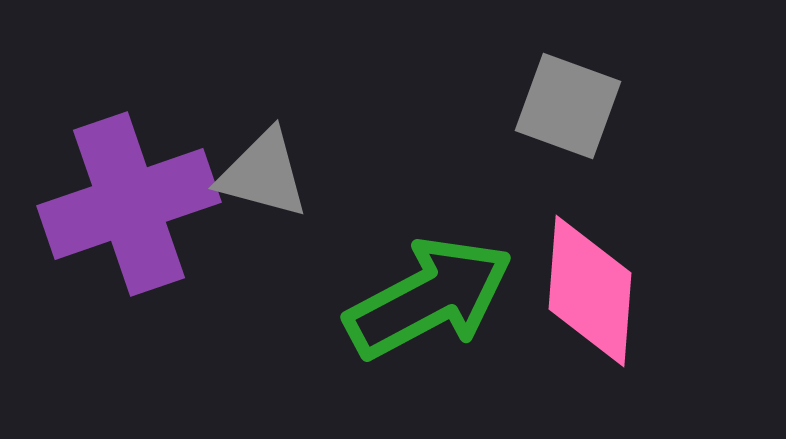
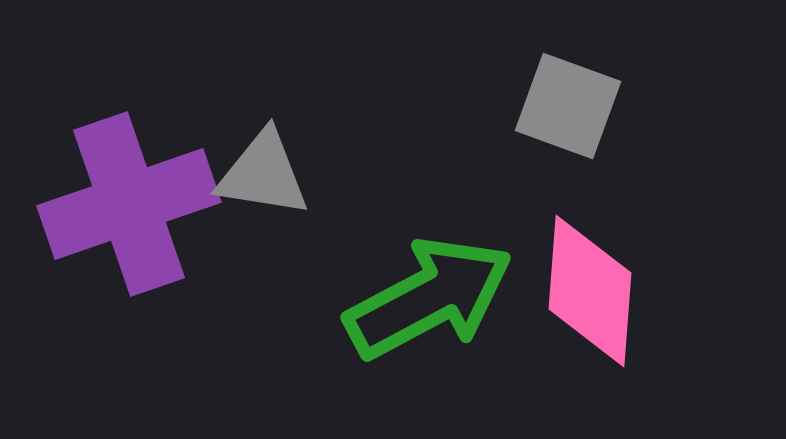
gray triangle: rotated 6 degrees counterclockwise
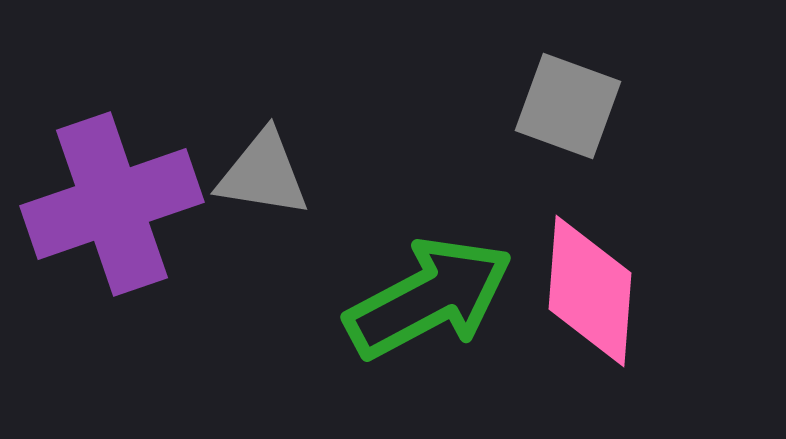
purple cross: moved 17 px left
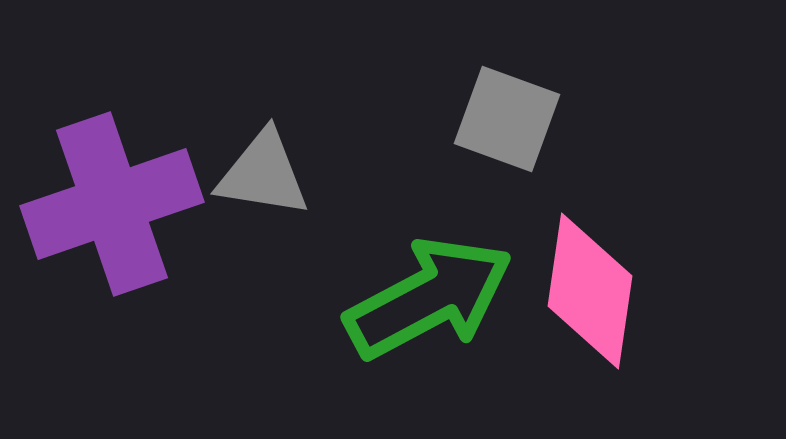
gray square: moved 61 px left, 13 px down
pink diamond: rotated 4 degrees clockwise
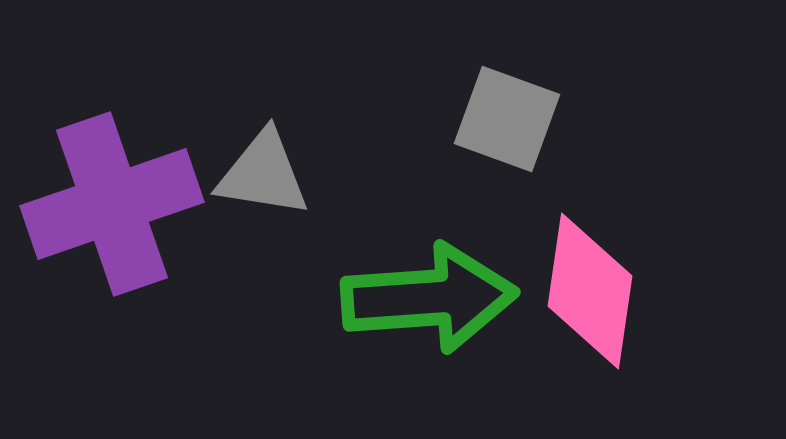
green arrow: rotated 24 degrees clockwise
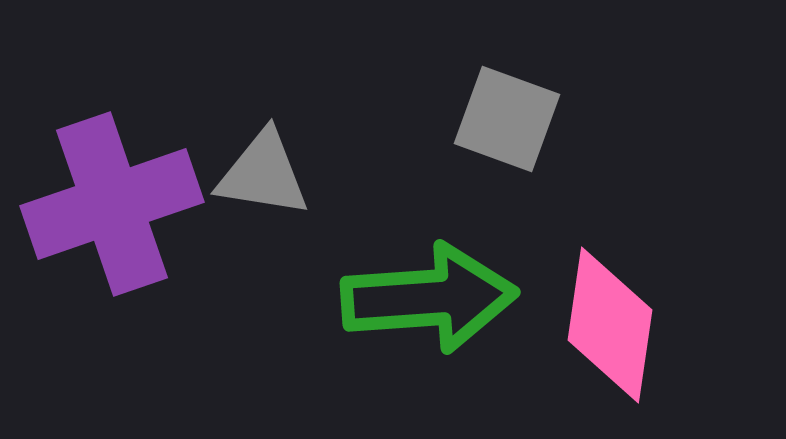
pink diamond: moved 20 px right, 34 px down
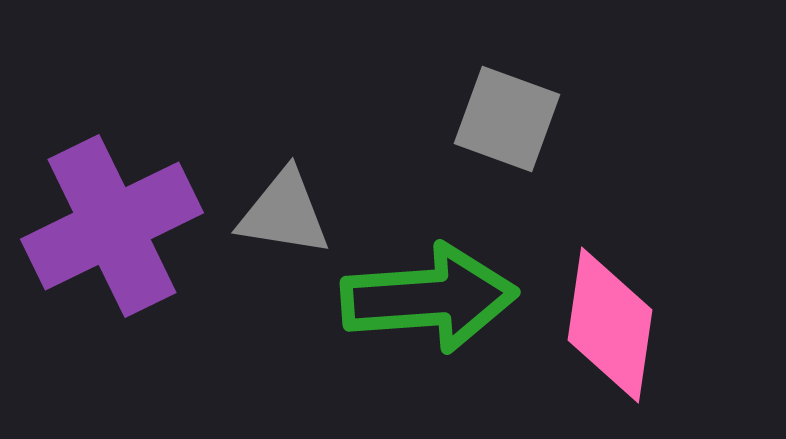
gray triangle: moved 21 px right, 39 px down
purple cross: moved 22 px down; rotated 7 degrees counterclockwise
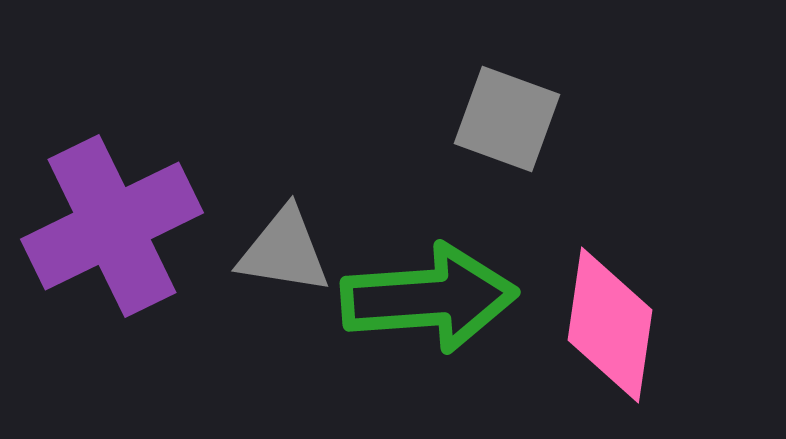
gray triangle: moved 38 px down
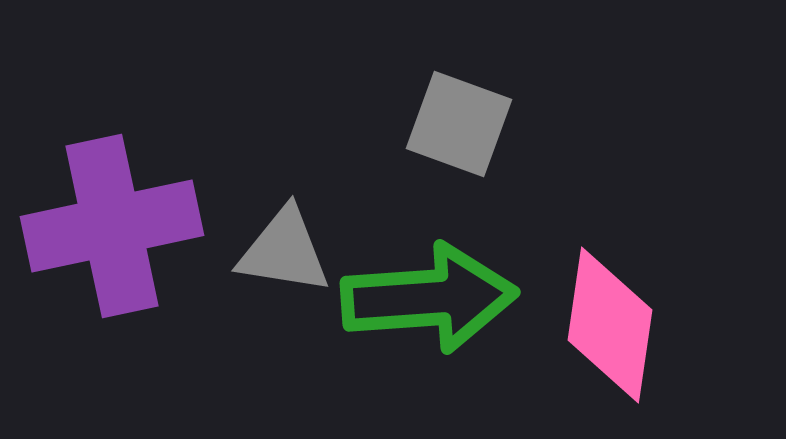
gray square: moved 48 px left, 5 px down
purple cross: rotated 14 degrees clockwise
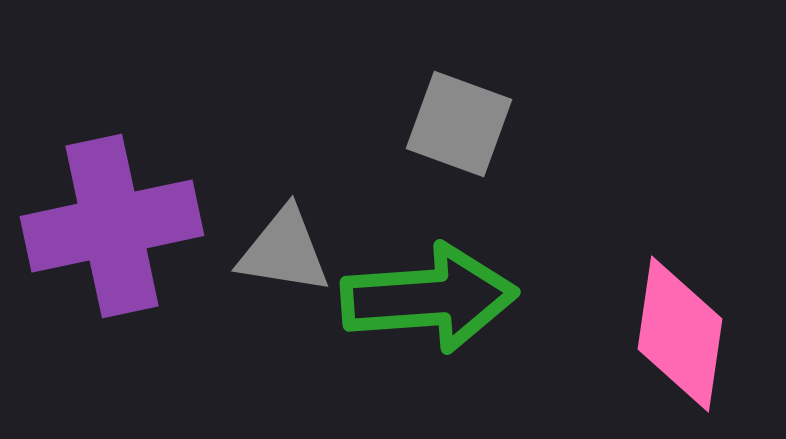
pink diamond: moved 70 px right, 9 px down
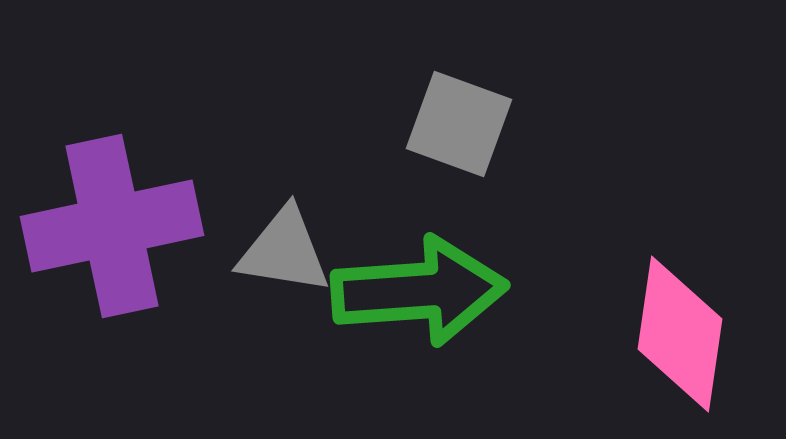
green arrow: moved 10 px left, 7 px up
